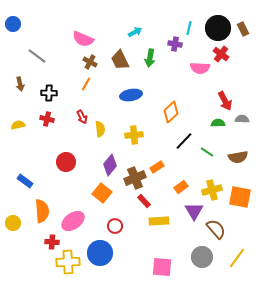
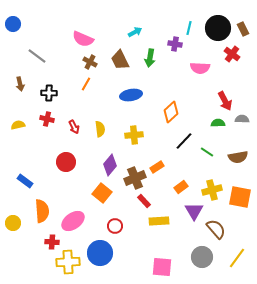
red cross at (221, 54): moved 11 px right
red arrow at (82, 117): moved 8 px left, 10 px down
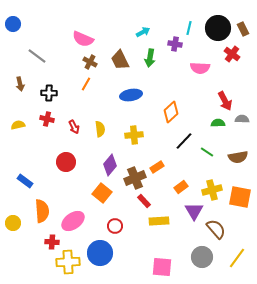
cyan arrow at (135, 32): moved 8 px right
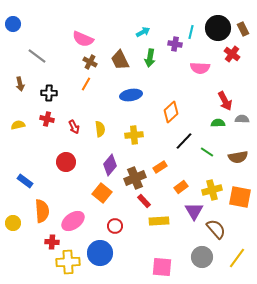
cyan line at (189, 28): moved 2 px right, 4 px down
orange rectangle at (157, 167): moved 3 px right
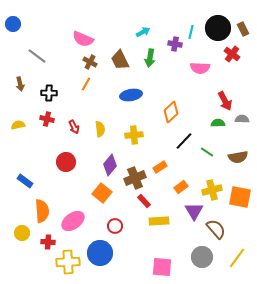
yellow circle at (13, 223): moved 9 px right, 10 px down
red cross at (52, 242): moved 4 px left
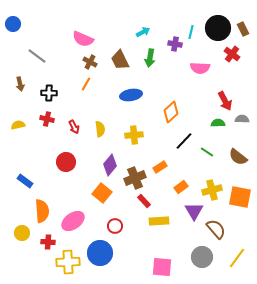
brown semicircle at (238, 157): rotated 48 degrees clockwise
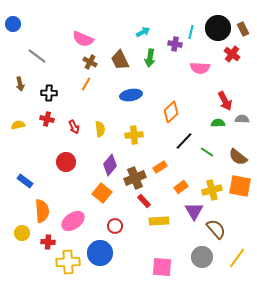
orange square at (240, 197): moved 11 px up
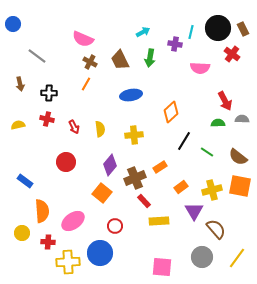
black line at (184, 141): rotated 12 degrees counterclockwise
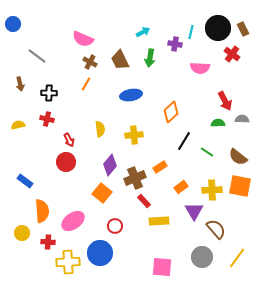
red arrow at (74, 127): moved 5 px left, 13 px down
yellow cross at (212, 190): rotated 12 degrees clockwise
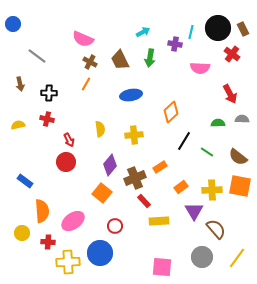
red arrow at (225, 101): moved 5 px right, 7 px up
